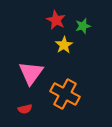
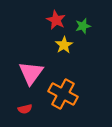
orange cross: moved 2 px left
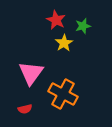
yellow star: moved 2 px up
